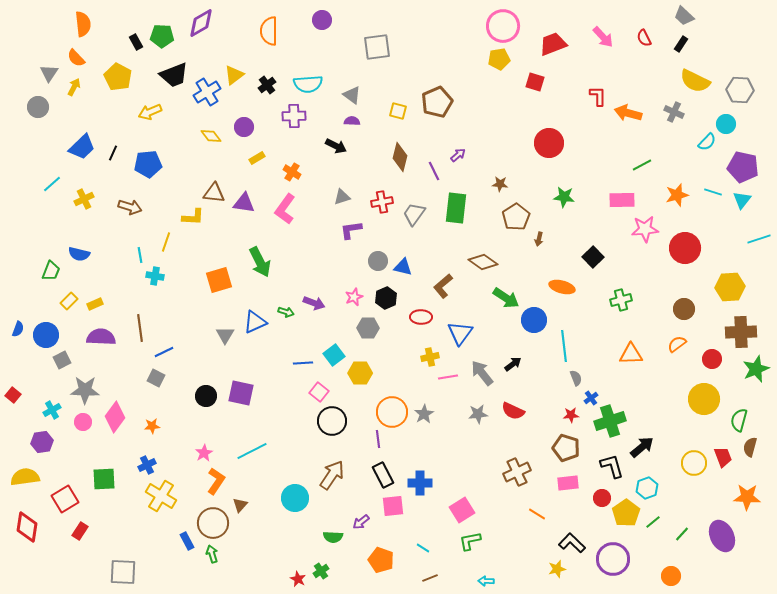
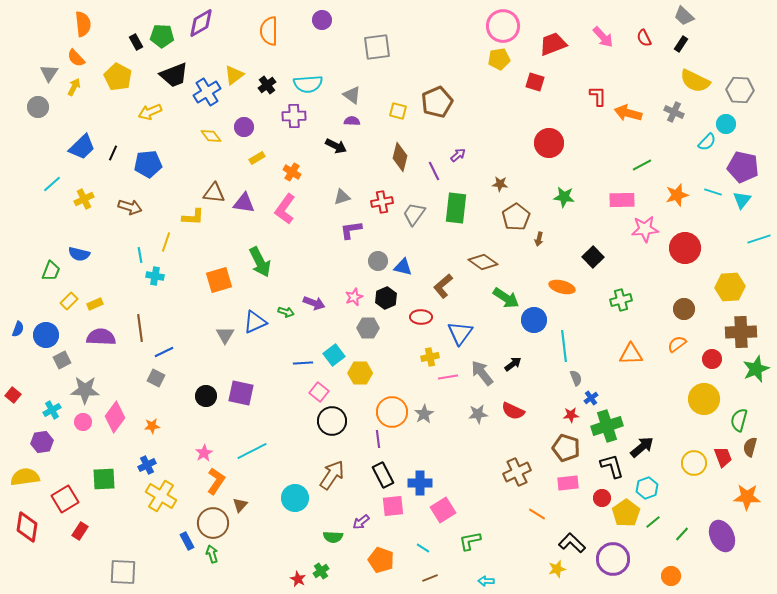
green cross at (610, 421): moved 3 px left, 5 px down
pink square at (462, 510): moved 19 px left
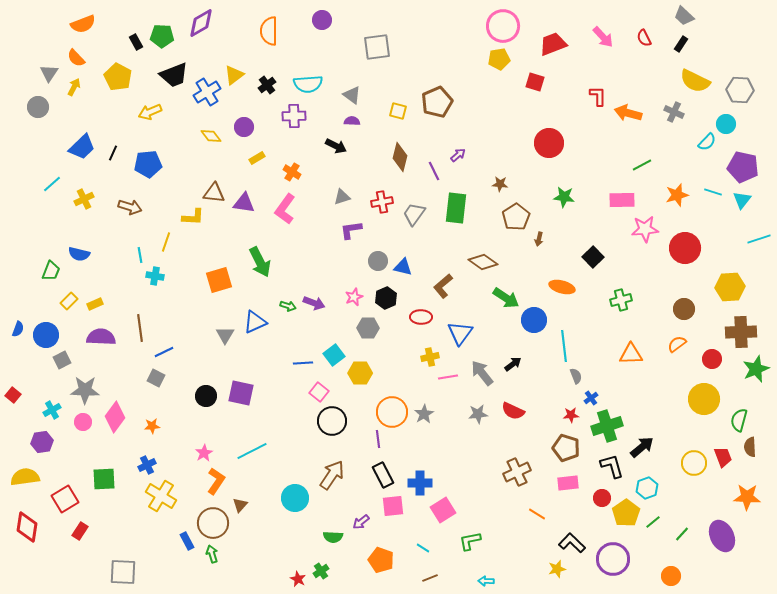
orange semicircle at (83, 24): rotated 75 degrees clockwise
green arrow at (286, 312): moved 2 px right, 6 px up
gray semicircle at (576, 378): moved 2 px up
brown semicircle at (750, 447): rotated 18 degrees counterclockwise
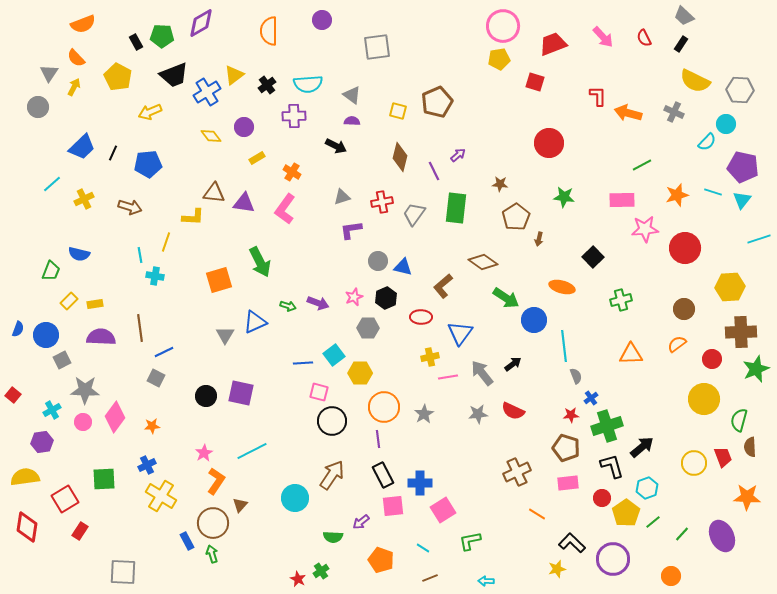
purple arrow at (314, 303): moved 4 px right
yellow rectangle at (95, 304): rotated 14 degrees clockwise
pink square at (319, 392): rotated 24 degrees counterclockwise
orange circle at (392, 412): moved 8 px left, 5 px up
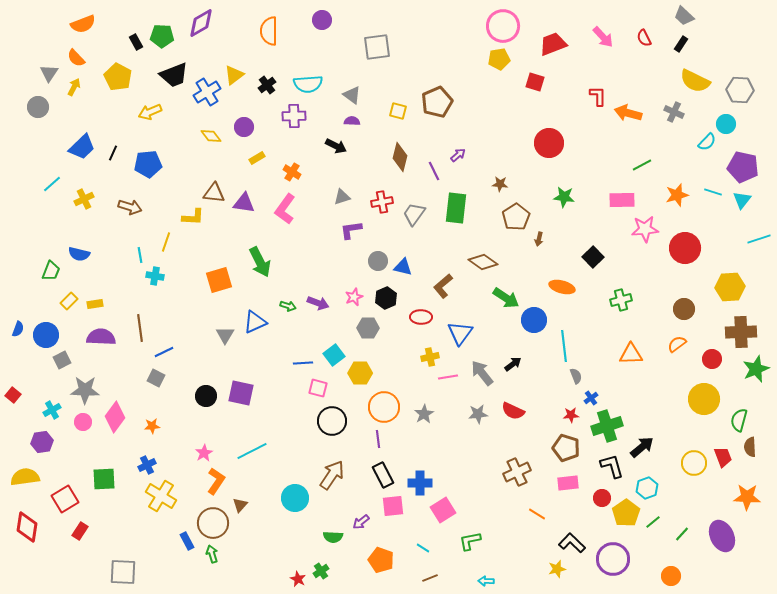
pink square at (319, 392): moved 1 px left, 4 px up
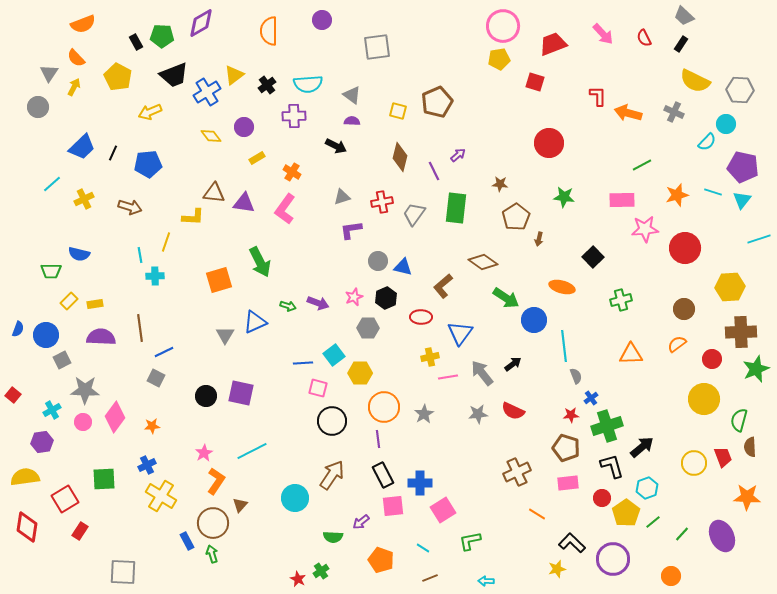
pink arrow at (603, 37): moved 3 px up
green trapezoid at (51, 271): rotated 70 degrees clockwise
cyan cross at (155, 276): rotated 12 degrees counterclockwise
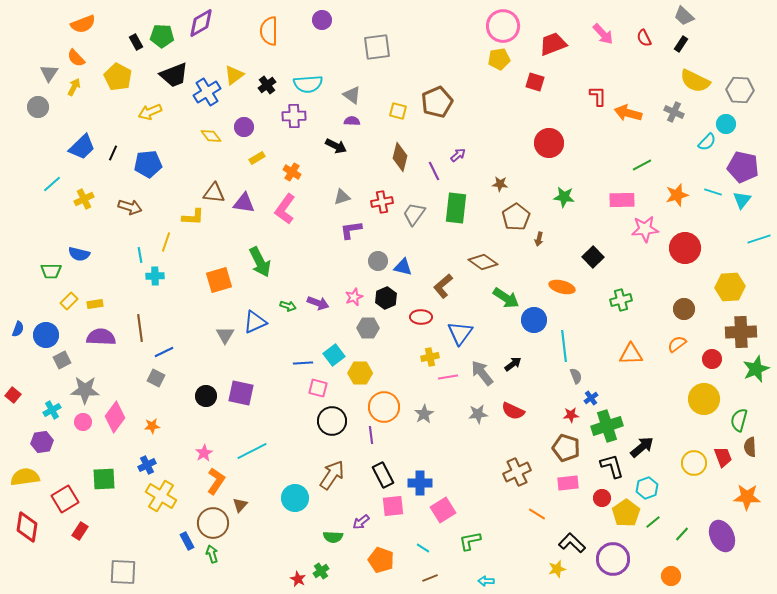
purple line at (378, 439): moved 7 px left, 4 px up
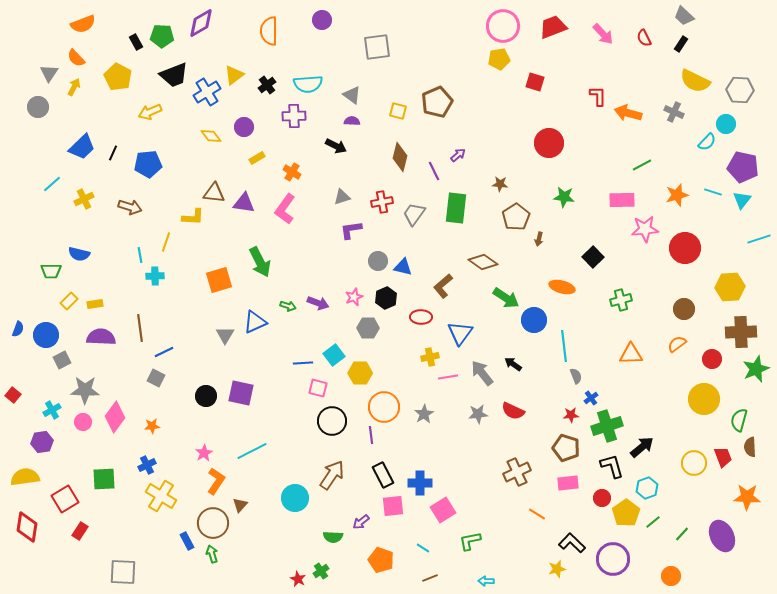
red trapezoid at (553, 44): moved 17 px up
black arrow at (513, 364): rotated 108 degrees counterclockwise
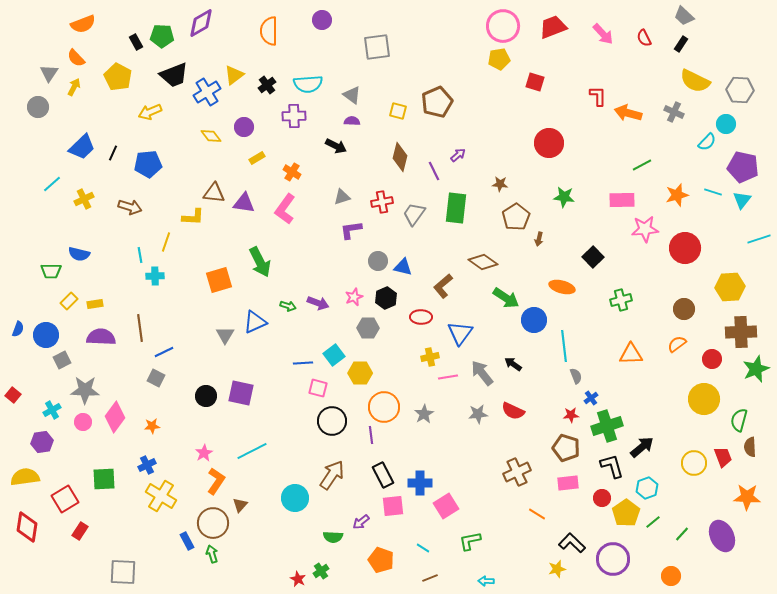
pink square at (443, 510): moved 3 px right, 4 px up
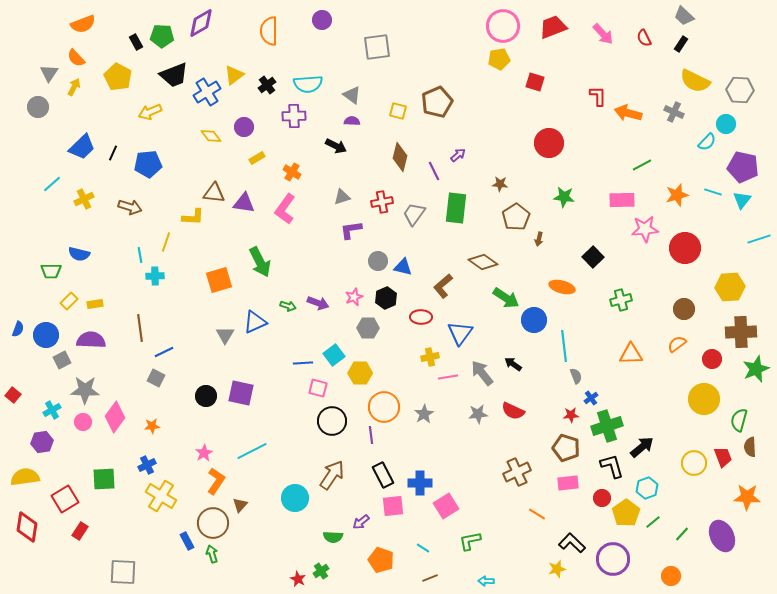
purple semicircle at (101, 337): moved 10 px left, 3 px down
